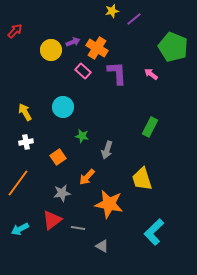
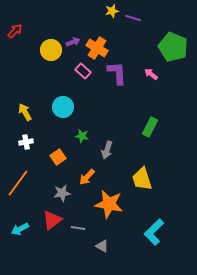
purple line: moved 1 px left, 1 px up; rotated 56 degrees clockwise
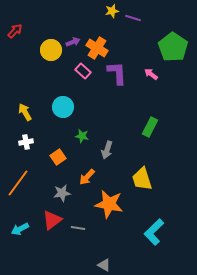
green pentagon: rotated 12 degrees clockwise
gray triangle: moved 2 px right, 19 px down
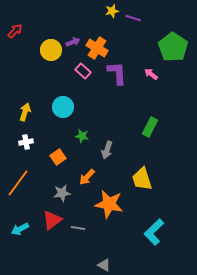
yellow arrow: rotated 48 degrees clockwise
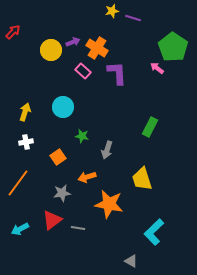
red arrow: moved 2 px left, 1 px down
pink arrow: moved 6 px right, 6 px up
orange arrow: rotated 30 degrees clockwise
gray triangle: moved 27 px right, 4 px up
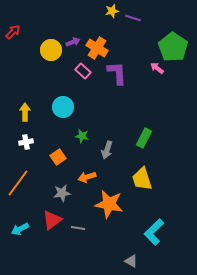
yellow arrow: rotated 18 degrees counterclockwise
green rectangle: moved 6 px left, 11 px down
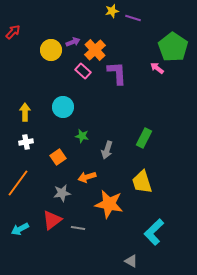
orange cross: moved 2 px left, 2 px down; rotated 15 degrees clockwise
yellow trapezoid: moved 3 px down
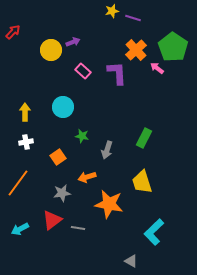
orange cross: moved 41 px right
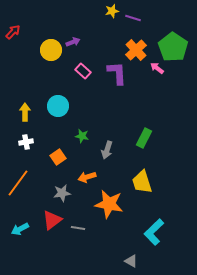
cyan circle: moved 5 px left, 1 px up
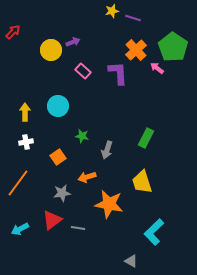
purple L-shape: moved 1 px right
green rectangle: moved 2 px right
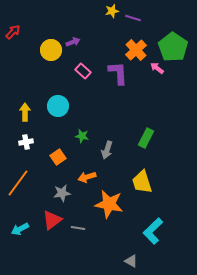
cyan L-shape: moved 1 px left, 1 px up
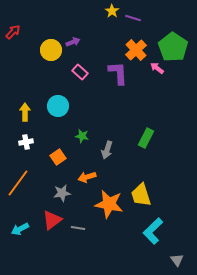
yellow star: rotated 24 degrees counterclockwise
pink rectangle: moved 3 px left, 1 px down
yellow trapezoid: moved 1 px left, 13 px down
gray triangle: moved 46 px right, 1 px up; rotated 24 degrees clockwise
